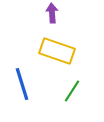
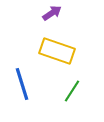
purple arrow: rotated 60 degrees clockwise
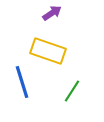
yellow rectangle: moved 9 px left
blue line: moved 2 px up
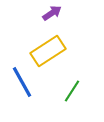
yellow rectangle: rotated 52 degrees counterclockwise
blue line: rotated 12 degrees counterclockwise
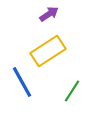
purple arrow: moved 3 px left, 1 px down
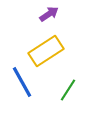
yellow rectangle: moved 2 px left
green line: moved 4 px left, 1 px up
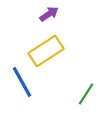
green line: moved 18 px right, 4 px down
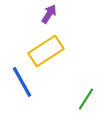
purple arrow: rotated 24 degrees counterclockwise
green line: moved 5 px down
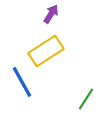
purple arrow: moved 2 px right
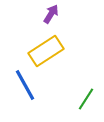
blue line: moved 3 px right, 3 px down
